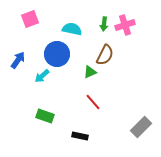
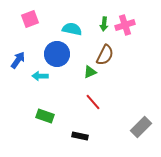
cyan arrow: moved 2 px left; rotated 42 degrees clockwise
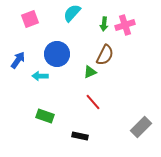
cyan semicircle: moved 16 px up; rotated 60 degrees counterclockwise
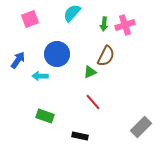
brown semicircle: moved 1 px right, 1 px down
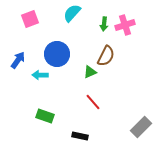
cyan arrow: moved 1 px up
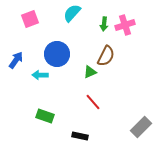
blue arrow: moved 2 px left
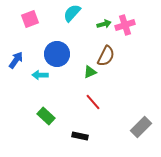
green arrow: rotated 112 degrees counterclockwise
green rectangle: moved 1 px right; rotated 24 degrees clockwise
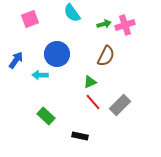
cyan semicircle: rotated 78 degrees counterclockwise
green triangle: moved 10 px down
gray rectangle: moved 21 px left, 22 px up
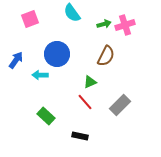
red line: moved 8 px left
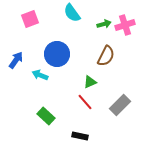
cyan arrow: rotated 21 degrees clockwise
